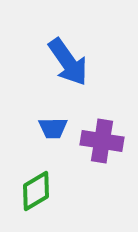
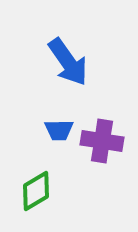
blue trapezoid: moved 6 px right, 2 px down
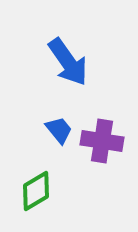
blue trapezoid: rotated 128 degrees counterclockwise
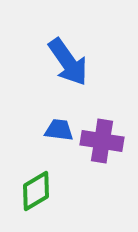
blue trapezoid: rotated 44 degrees counterclockwise
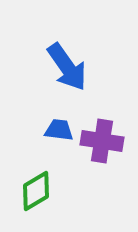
blue arrow: moved 1 px left, 5 px down
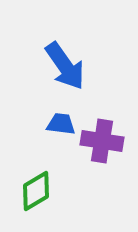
blue arrow: moved 2 px left, 1 px up
blue trapezoid: moved 2 px right, 6 px up
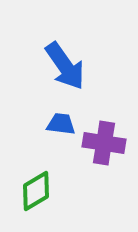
purple cross: moved 2 px right, 2 px down
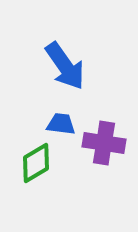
green diamond: moved 28 px up
